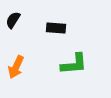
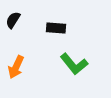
green L-shape: rotated 56 degrees clockwise
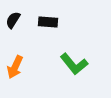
black rectangle: moved 8 px left, 6 px up
orange arrow: moved 1 px left
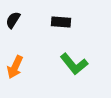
black rectangle: moved 13 px right
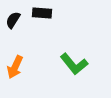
black rectangle: moved 19 px left, 9 px up
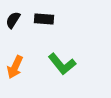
black rectangle: moved 2 px right, 6 px down
green L-shape: moved 12 px left
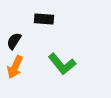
black semicircle: moved 1 px right, 21 px down
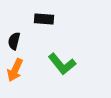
black semicircle: rotated 18 degrees counterclockwise
orange arrow: moved 3 px down
